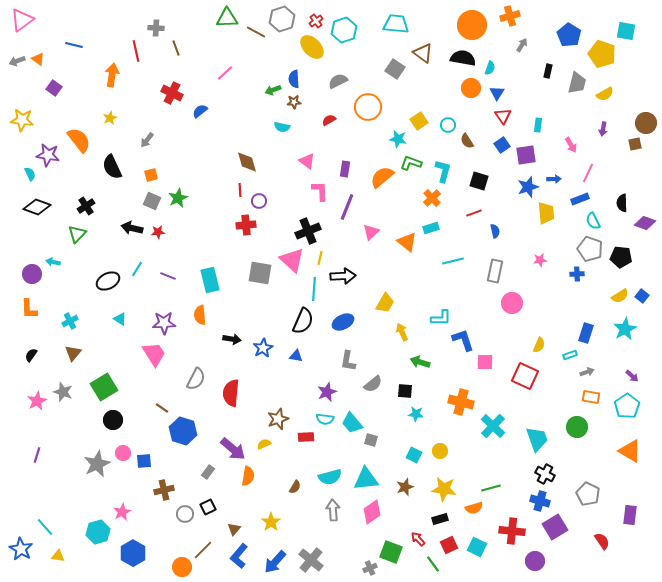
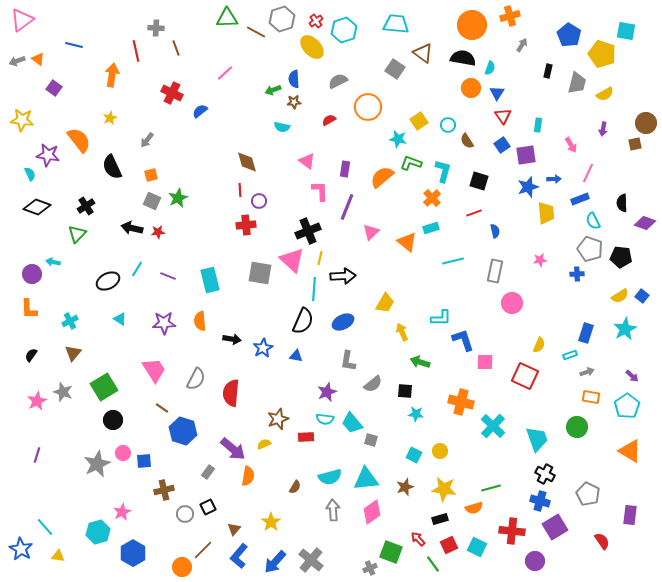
orange semicircle at (200, 315): moved 6 px down
pink trapezoid at (154, 354): moved 16 px down
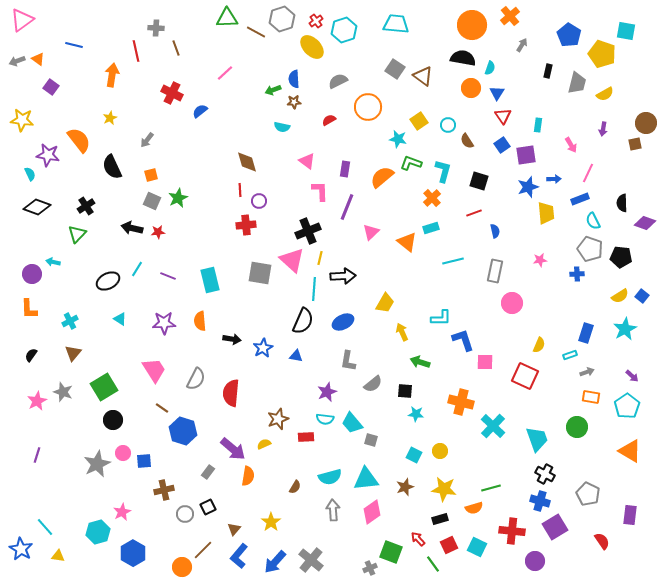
orange cross at (510, 16): rotated 24 degrees counterclockwise
brown triangle at (423, 53): moved 23 px down
purple square at (54, 88): moved 3 px left, 1 px up
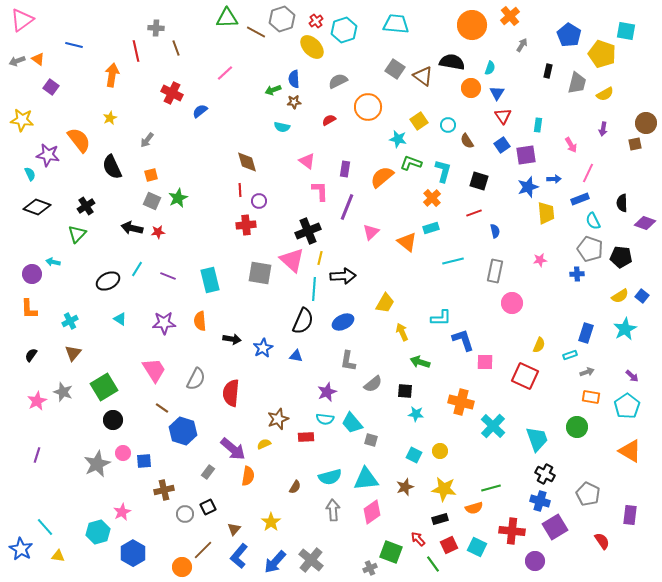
black semicircle at (463, 58): moved 11 px left, 4 px down
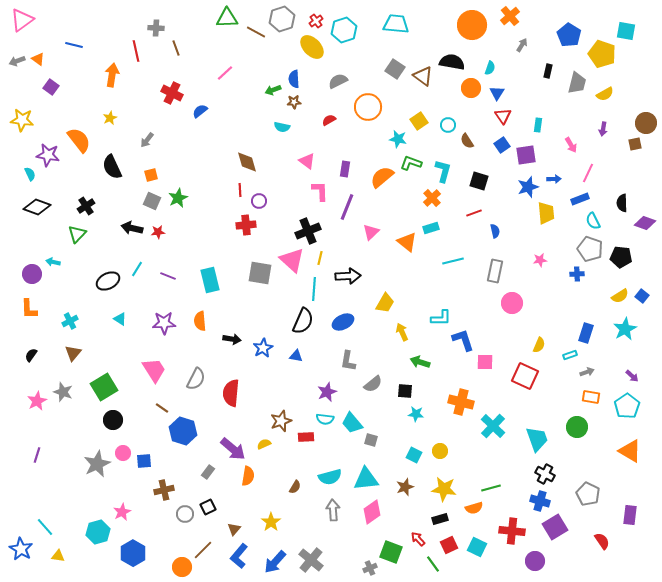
black arrow at (343, 276): moved 5 px right
brown star at (278, 419): moved 3 px right, 2 px down
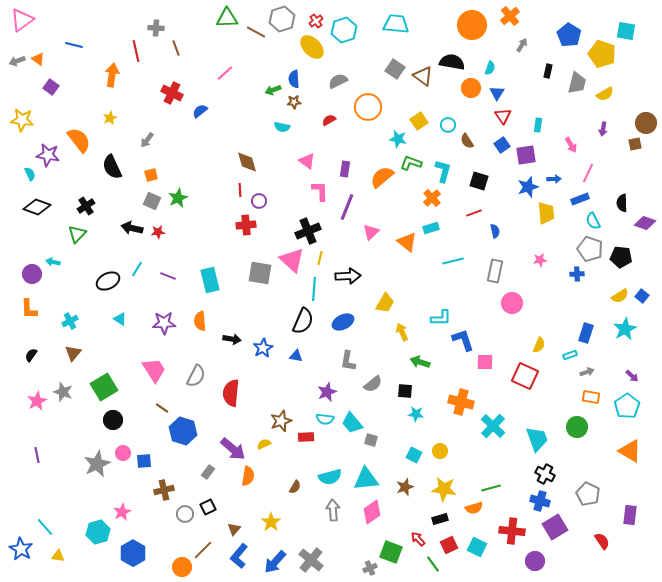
gray semicircle at (196, 379): moved 3 px up
purple line at (37, 455): rotated 28 degrees counterclockwise
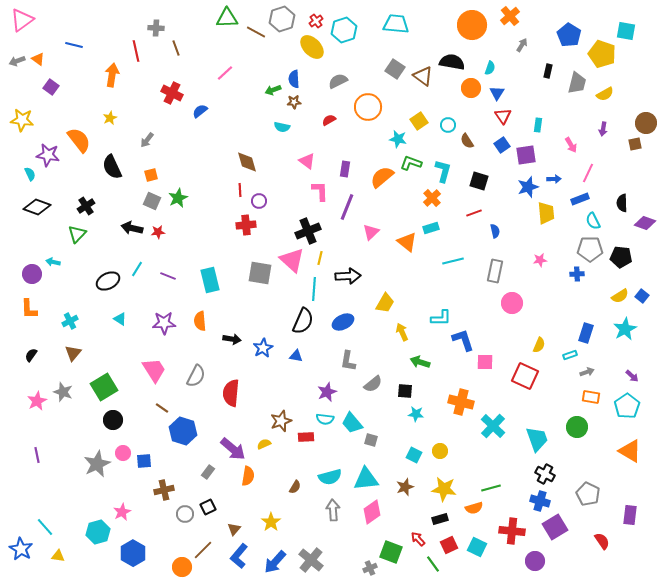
gray pentagon at (590, 249): rotated 20 degrees counterclockwise
